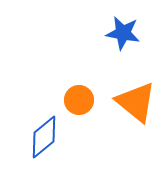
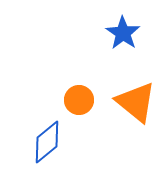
blue star: rotated 24 degrees clockwise
blue diamond: moved 3 px right, 5 px down
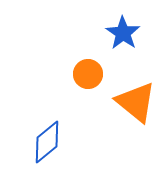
orange circle: moved 9 px right, 26 px up
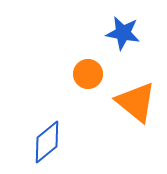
blue star: rotated 24 degrees counterclockwise
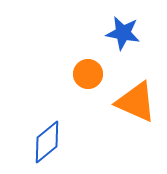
orange triangle: rotated 15 degrees counterclockwise
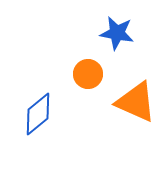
blue star: moved 6 px left
blue diamond: moved 9 px left, 28 px up
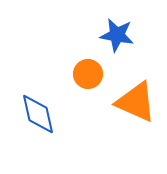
blue star: moved 2 px down
blue diamond: rotated 63 degrees counterclockwise
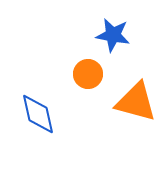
blue star: moved 4 px left
orange triangle: rotated 9 degrees counterclockwise
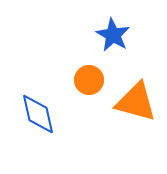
blue star: rotated 20 degrees clockwise
orange circle: moved 1 px right, 6 px down
